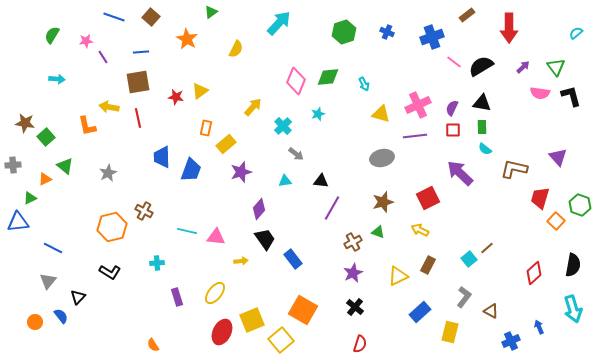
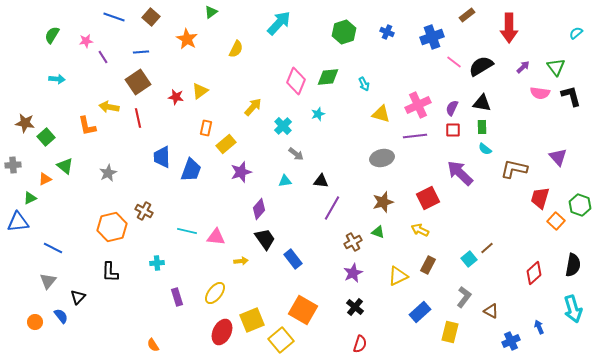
brown square at (138, 82): rotated 25 degrees counterclockwise
black L-shape at (110, 272): rotated 60 degrees clockwise
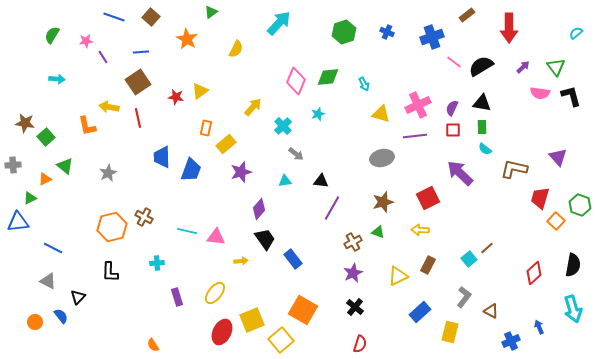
brown cross at (144, 211): moved 6 px down
yellow arrow at (420, 230): rotated 24 degrees counterclockwise
gray triangle at (48, 281): rotated 42 degrees counterclockwise
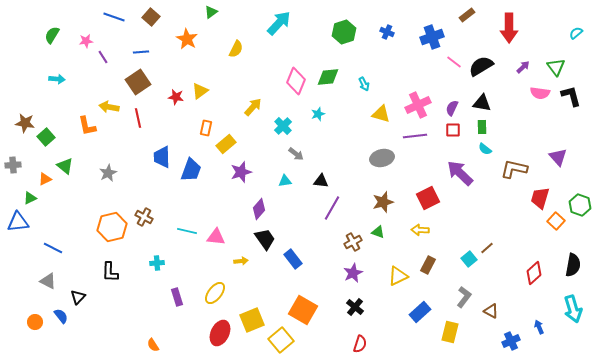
red ellipse at (222, 332): moved 2 px left, 1 px down
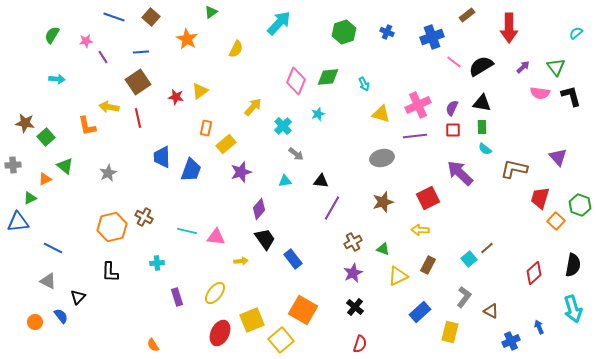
green triangle at (378, 232): moved 5 px right, 17 px down
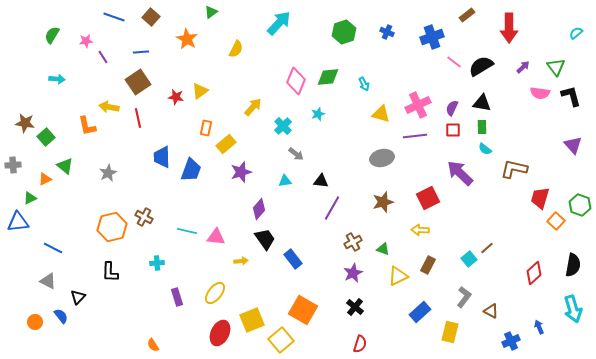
purple triangle at (558, 157): moved 15 px right, 12 px up
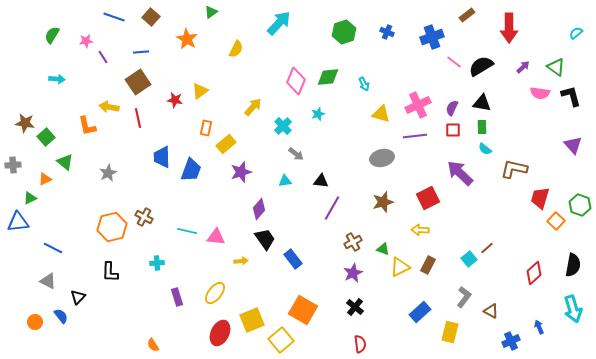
green triangle at (556, 67): rotated 18 degrees counterclockwise
red star at (176, 97): moved 1 px left, 3 px down
green triangle at (65, 166): moved 4 px up
yellow triangle at (398, 276): moved 2 px right, 9 px up
red semicircle at (360, 344): rotated 24 degrees counterclockwise
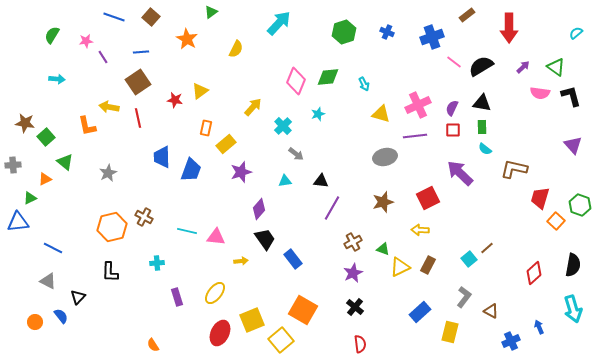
gray ellipse at (382, 158): moved 3 px right, 1 px up
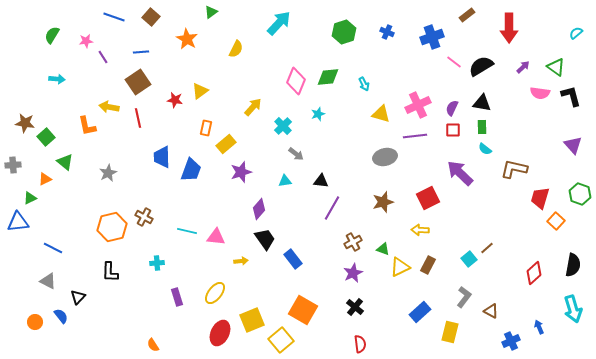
green hexagon at (580, 205): moved 11 px up
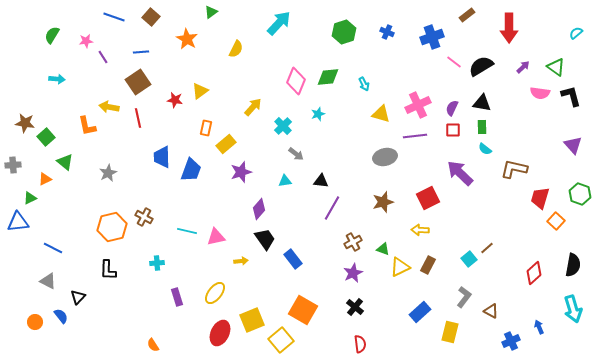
pink triangle at (216, 237): rotated 18 degrees counterclockwise
black L-shape at (110, 272): moved 2 px left, 2 px up
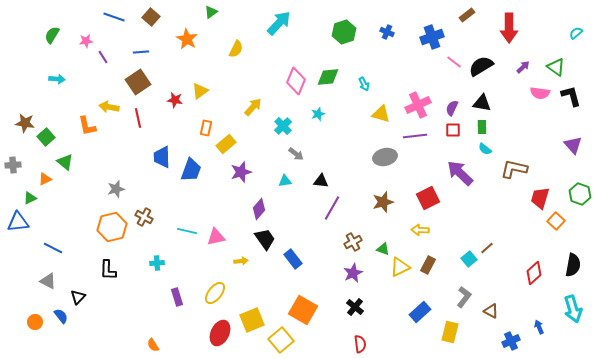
gray star at (108, 173): moved 8 px right, 16 px down; rotated 12 degrees clockwise
